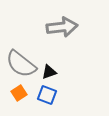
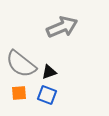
gray arrow: rotated 16 degrees counterclockwise
orange square: rotated 28 degrees clockwise
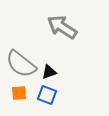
gray arrow: rotated 124 degrees counterclockwise
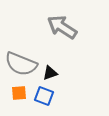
gray semicircle: rotated 16 degrees counterclockwise
black triangle: moved 1 px right, 1 px down
blue square: moved 3 px left, 1 px down
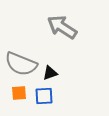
blue square: rotated 24 degrees counterclockwise
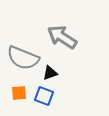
gray arrow: moved 10 px down
gray semicircle: moved 2 px right, 6 px up
blue square: rotated 24 degrees clockwise
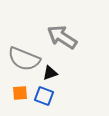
gray semicircle: moved 1 px right, 1 px down
orange square: moved 1 px right
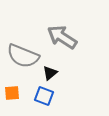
gray semicircle: moved 1 px left, 3 px up
black triangle: rotated 21 degrees counterclockwise
orange square: moved 8 px left
